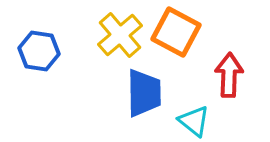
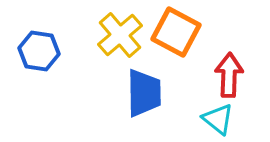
cyan triangle: moved 24 px right, 2 px up
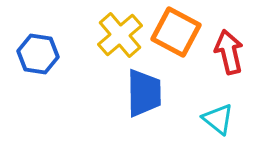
blue hexagon: moved 1 px left, 3 px down
red arrow: moved 23 px up; rotated 15 degrees counterclockwise
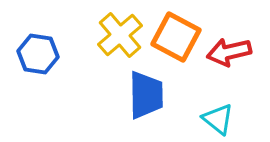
orange square: moved 5 px down
red arrow: rotated 90 degrees counterclockwise
blue trapezoid: moved 2 px right, 2 px down
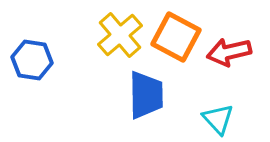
blue hexagon: moved 6 px left, 6 px down
cyan triangle: rotated 8 degrees clockwise
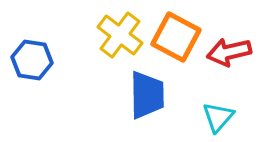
yellow cross: rotated 12 degrees counterclockwise
blue trapezoid: moved 1 px right
cyan triangle: moved 2 px up; rotated 24 degrees clockwise
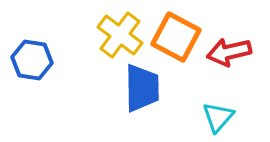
blue trapezoid: moved 5 px left, 7 px up
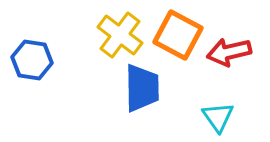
orange square: moved 2 px right, 2 px up
cyan triangle: rotated 16 degrees counterclockwise
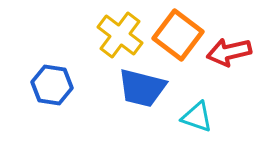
orange square: rotated 9 degrees clockwise
blue hexagon: moved 20 px right, 25 px down
blue trapezoid: rotated 105 degrees clockwise
cyan triangle: moved 21 px left; rotated 36 degrees counterclockwise
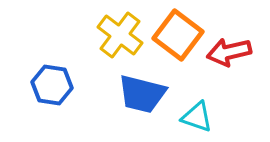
blue trapezoid: moved 6 px down
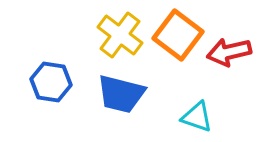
blue hexagon: moved 1 px left, 3 px up
blue trapezoid: moved 21 px left
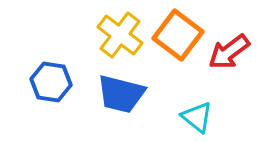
red arrow: rotated 24 degrees counterclockwise
cyan triangle: rotated 20 degrees clockwise
